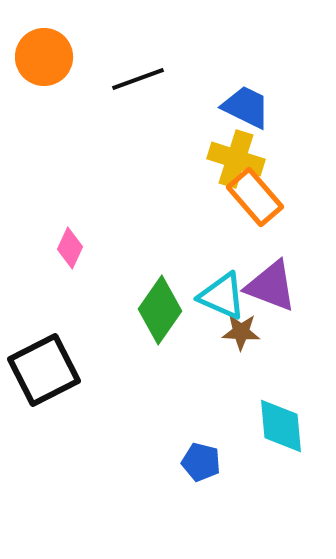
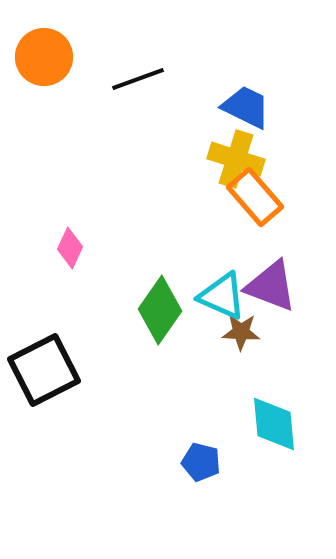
cyan diamond: moved 7 px left, 2 px up
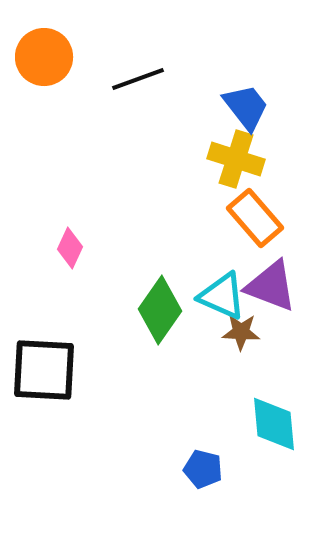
blue trapezoid: rotated 26 degrees clockwise
orange rectangle: moved 21 px down
black square: rotated 30 degrees clockwise
blue pentagon: moved 2 px right, 7 px down
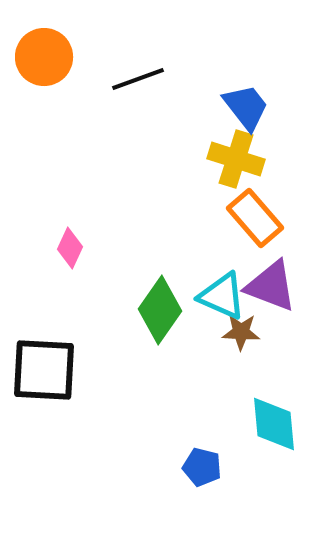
blue pentagon: moved 1 px left, 2 px up
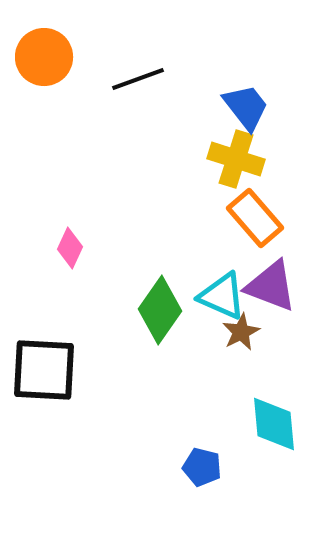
brown star: rotated 30 degrees counterclockwise
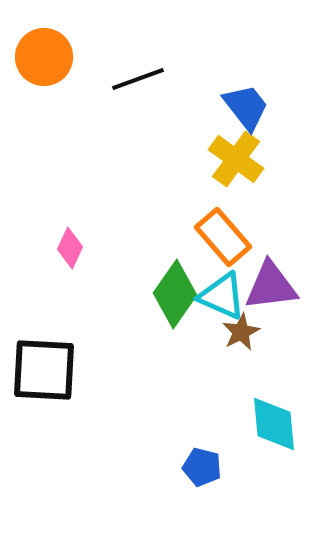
yellow cross: rotated 18 degrees clockwise
orange rectangle: moved 32 px left, 19 px down
purple triangle: rotated 28 degrees counterclockwise
green diamond: moved 15 px right, 16 px up
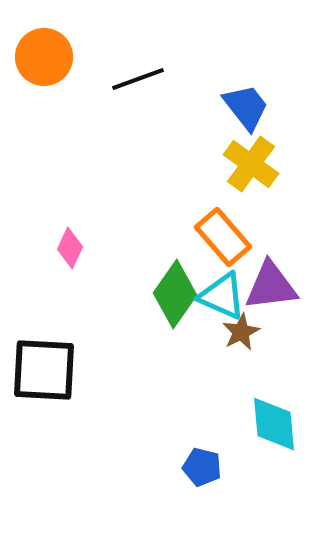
yellow cross: moved 15 px right, 5 px down
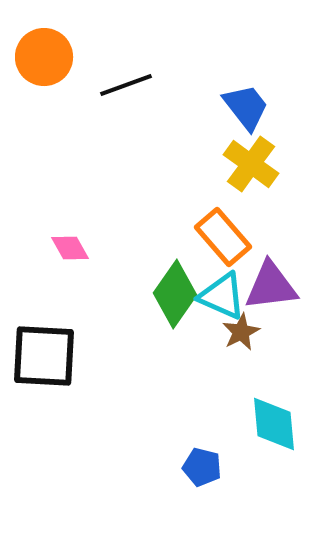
black line: moved 12 px left, 6 px down
pink diamond: rotated 54 degrees counterclockwise
black square: moved 14 px up
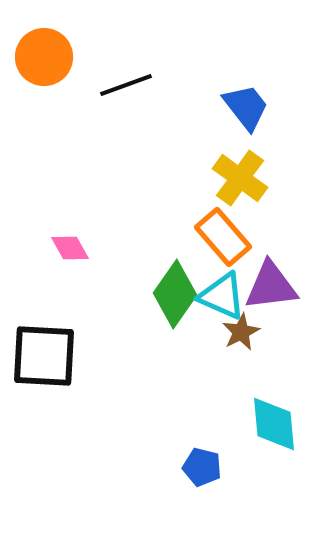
yellow cross: moved 11 px left, 14 px down
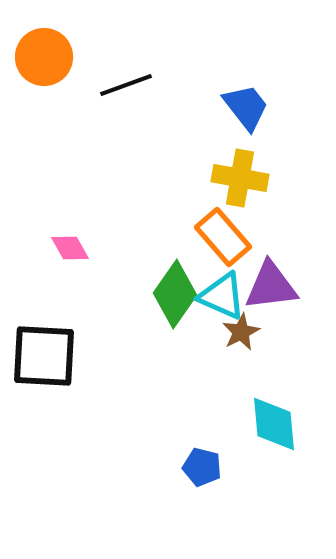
yellow cross: rotated 26 degrees counterclockwise
